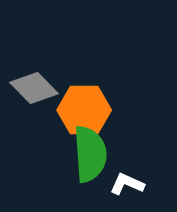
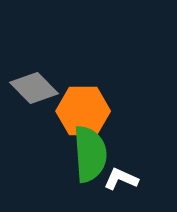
orange hexagon: moved 1 px left, 1 px down
white L-shape: moved 6 px left, 5 px up
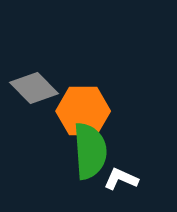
green semicircle: moved 3 px up
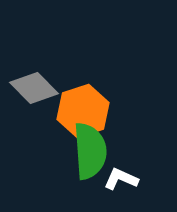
orange hexagon: rotated 18 degrees counterclockwise
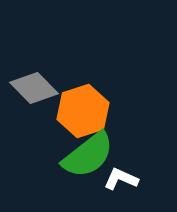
green semicircle: moved 2 px left, 4 px down; rotated 56 degrees clockwise
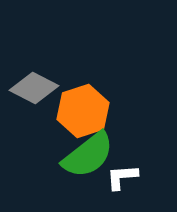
gray diamond: rotated 18 degrees counterclockwise
white L-shape: moved 1 px right, 2 px up; rotated 28 degrees counterclockwise
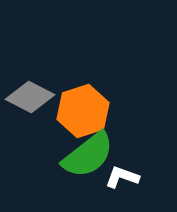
gray diamond: moved 4 px left, 9 px down
white L-shape: rotated 24 degrees clockwise
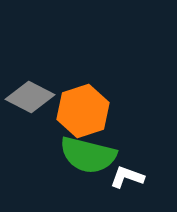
green semicircle: rotated 52 degrees clockwise
white L-shape: moved 5 px right
